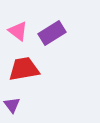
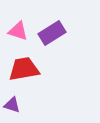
pink triangle: rotated 20 degrees counterclockwise
purple triangle: rotated 36 degrees counterclockwise
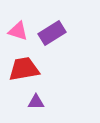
purple triangle: moved 24 px right, 3 px up; rotated 18 degrees counterclockwise
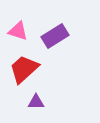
purple rectangle: moved 3 px right, 3 px down
red trapezoid: rotated 32 degrees counterclockwise
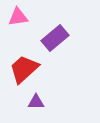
pink triangle: moved 14 px up; rotated 25 degrees counterclockwise
purple rectangle: moved 2 px down; rotated 8 degrees counterclockwise
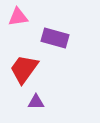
purple rectangle: rotated 56 degrees clockwise
red trapezoid: rotated 12 degrees counterclockwise
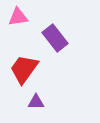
purple rectangle: rotated 36 degrees clockwise
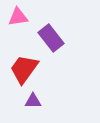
purple rectangle: moved 4 px left
purple triangle: moved 3 px left, 1 px up
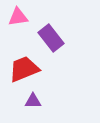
red trapezoid: rotated 32 degrees clockwise
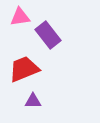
pink triangle: moved 2 px right
purple rectangle: moved 3 px left, 3 px up
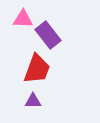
pink triangle: moved 3 px right, 2 px down; rotated 10 degrees clockwise
red trapezoid: moved 13 px right; rotated 132 degrees clockwise
